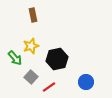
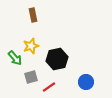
gray square: rotated 32 degrees clockwise
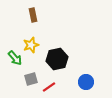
yellow star: moved 1 px up
gray square: moved 2 px down
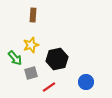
brown rectangle: rotated 16 degrees clockwise
gray square: moved 6 px up
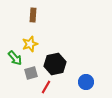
yellow star: moved 1 px left, 1 px up
black hexagon: moved 2 px left, 5 px down
red line: moved 3 px left; rotated 24 degrees counterclockwise
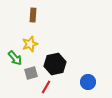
blue circle: moved 2 px right
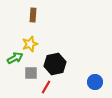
green arrow: rotated 77 degrees counterclockwise
gray square: rotated 16 degrees clockwise
blue circle: moved 7 px right
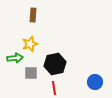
green arrow: rotated 21 degrees clockwise
red line: moved 8 px right, 1 px down; rotated 40 degrees counterclockwise
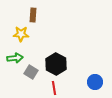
yellow star: moved 9 px left, 10 px up; rotated 21 degrees clockwise
black hexagon: moved 1 px right; rotated 20 degrees counterclockwise
gray square: moved 1 px up; rotated 32 degrees clockwise
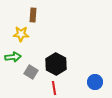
green arrow: moved 2 px left, 1 px up
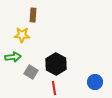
yellow star: moved 1 px right, 1 px down
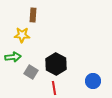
blue circle: moved 2 px left, 1 px up
